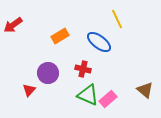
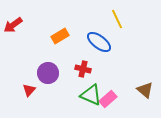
green triangle: moved 3 px right
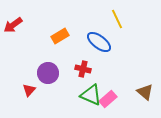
brown triangle: moved 2 px down
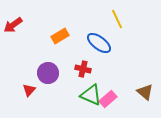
blue ellipse: moved 1 px down
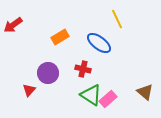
orange rectangle: moved 1 px down
green triangle: rotated 10 degrees clockwise
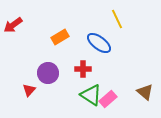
red cross: rotated 14 degrees counterclockwise
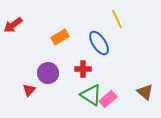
blue ellipse: rotated 20 degrees clockwise
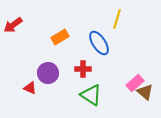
yellow line: rotated 42 degrees clockwise
red triangle: moved 1 px right, 2 px up; rotated 48 degrees counterclockwise
pink rectangle: moved 27 px right, 16 px up
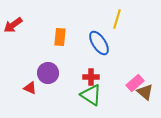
orange rectangle: rotated 54 degrees counterclockwise
red cross: moved 8 px right, 8 px down
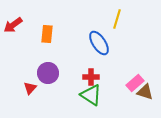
orange rectangle: moved 13 px left, 3 px up
red triangle: rotated 48 degrees clockwise
brown triangle: rotated 24 degrees counterclockwise
